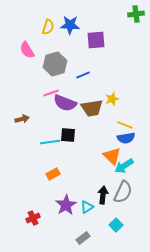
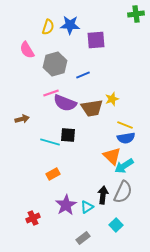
cyan line: rotated 24 degrees clockwise
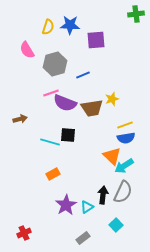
brown arrow: moved 2 px left
yellow line: rotated 42 degrees counterclockwise
red cross: moved 9 px left, 15 px down
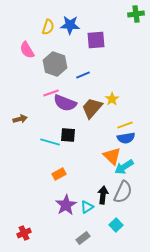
gray hexagon: rotated 25 degrees counterclockwise
yellow star: rotated 16 degrees counterclockwise
brown trapezoid: rotated 140 degrees clockwise
cyan arrow: moved 1 px down
orange rectangle: moved 6 px right
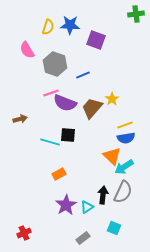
purple square: rotated 24 degrees clockwise
cyan square: moved 2 px left, 3 px down; rotated 24 degrees counterclockwise
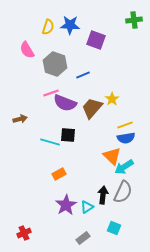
green cross: moved 2 px left, 6 px down
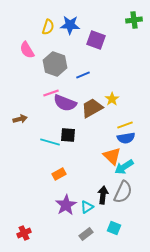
brown trapezoid: rotated 20 degrees clockwise
gray rectangle: moved 3 px right, 4 px up
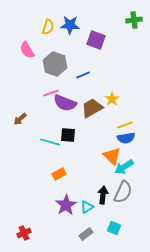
brown arrow: rotated 152 degrees clockwise
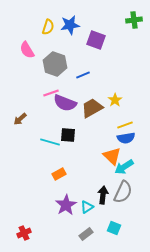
blue star: rotated 12 degrees counterclockwise
yellow star: moved 3 px right, 1 px down
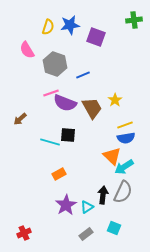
purple square: moved 3 px up
brown trapezoid: rotated 90 degrees clockwise
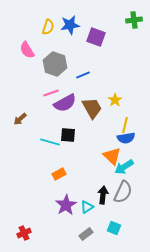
purple semicircle: rotated 50 degrees counterclockwise
yellow line: rotated 56 degrees counterclockwise
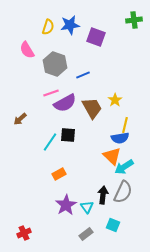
blue semicircle: moved 6 px left
cyan line: rotated 72 degrees counterclockwise
cyan triangle: rotated 32 degrees counterclockwise
cyan square: moved 1 px left, 3 px up
